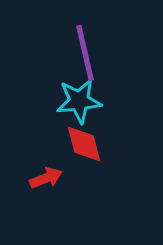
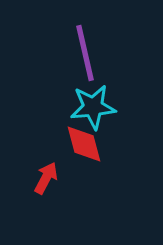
cyan star: moved 14 px right, 6 px down
red arrow: rotated 40 degrees counterclockwise
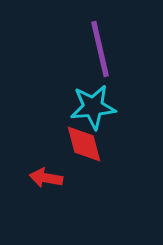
purple line: moved 15 px right, 4 px up
red arrow: rotated 108 degrees counterclockwise
